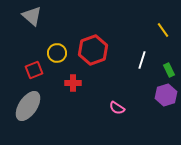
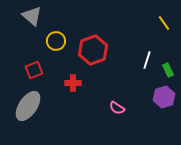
yellow line: moved 1 px right, 7 px up
yellow circle: moved 1 px left, 12 px up
white line: moved 5 px right
green rectangle: moved 1 px left
purple hexagon: moved 2 px left, 2 px down
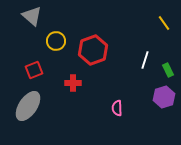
white line: moved 2 px left
pink semicircle: rotated 56 degrees clockwise
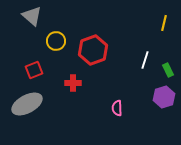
yellow line: rotated 49 degrees clockwise
gray ellipse: moved 1 px left, 2 px up; rotated 28 degrees clockwise
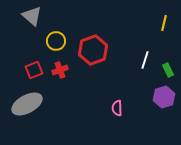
red cross: moved 13 px left, 13 px up; rotated 21 degrees counterclockwise
